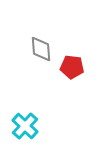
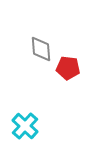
red pentagon: moved 4 px left, 1 px down
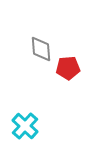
red pentagon: rotated 10 degrees counterclockwise
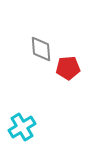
cyan cross: moved 3 px left, 1 px down; rotated 16 degrees clockwise
